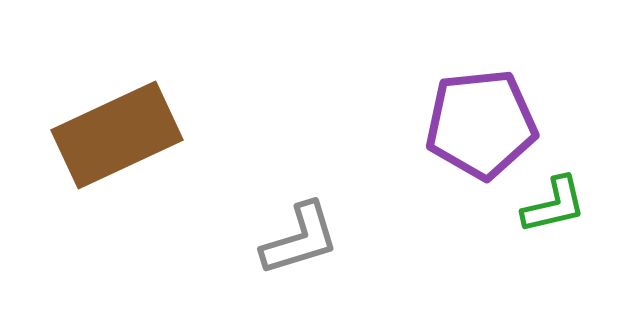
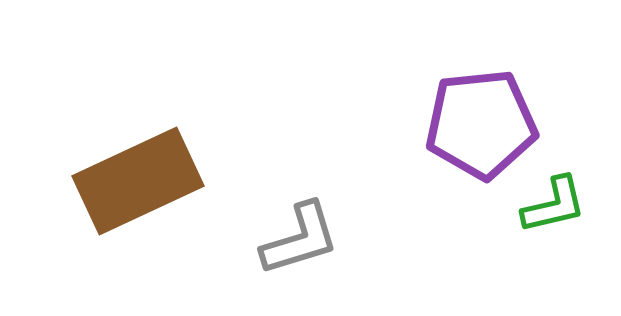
brown rectangle: moved 21 px right, 46 px down
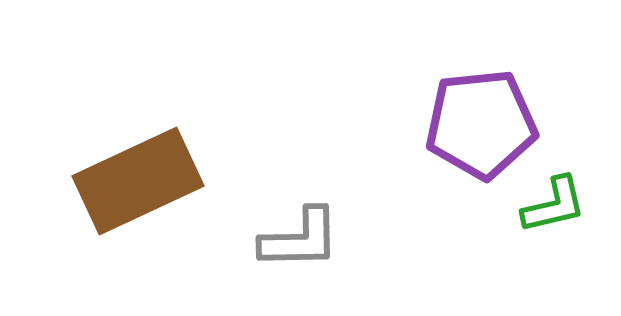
gray L-shape: rotated 16 degrees clockwise
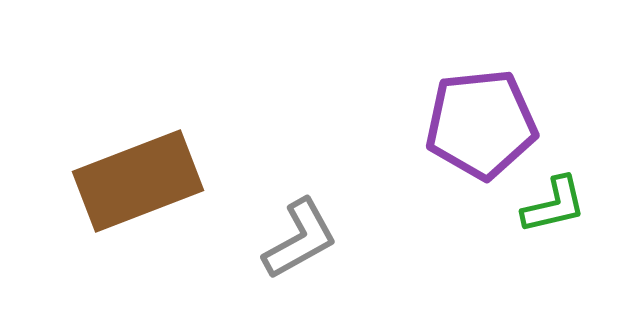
brown rectangle: rotated 4 degrees clockwise
gray L-shape: rotated 28 degrees counterclockwise
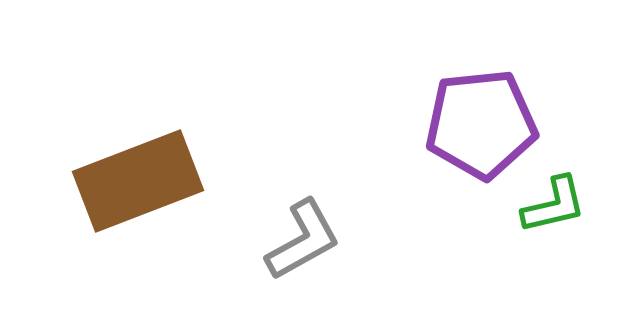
gray L-shape: moved 3 px right, 1 px down
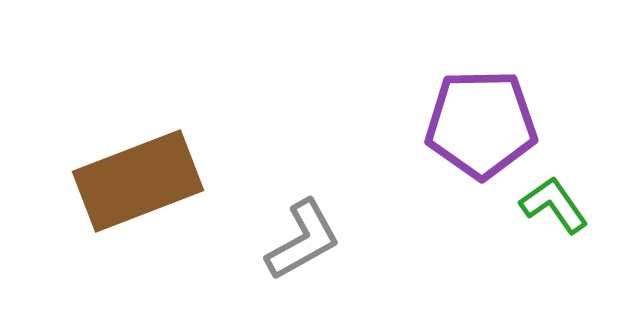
purple pentagon: rotated 5 degrees clockwise
green L-shape: rotated 112 degrees counterclockwise
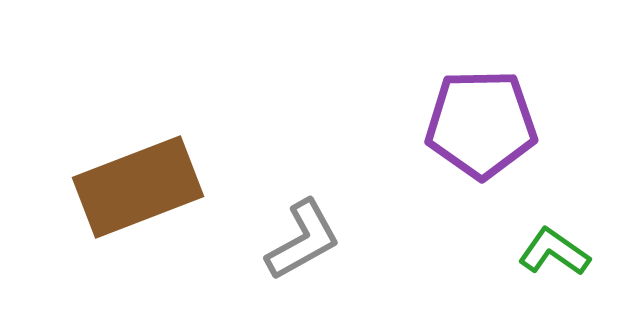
brown rectangle: moved 6 px down
green L-shape: moved 47 px down; rotated 20 degrees counterclockwise
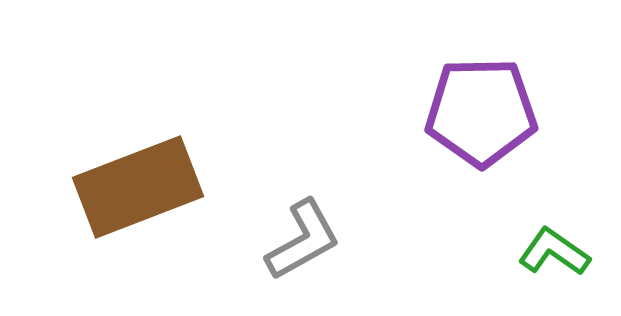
purple pentagon: moved 12 px up
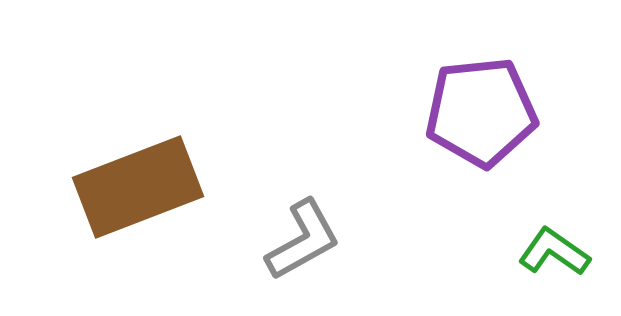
purple pentagon: rotated 5 degrees counterclockwise
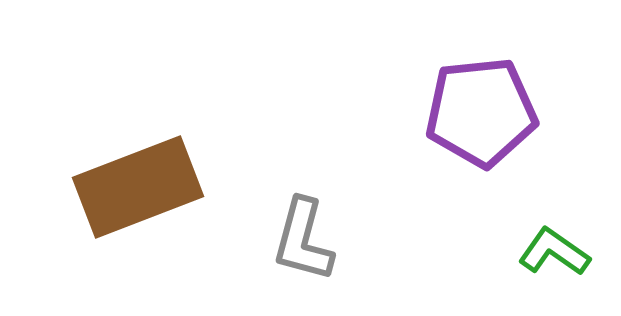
gray L-shape: rotated 134 degrees clockwise
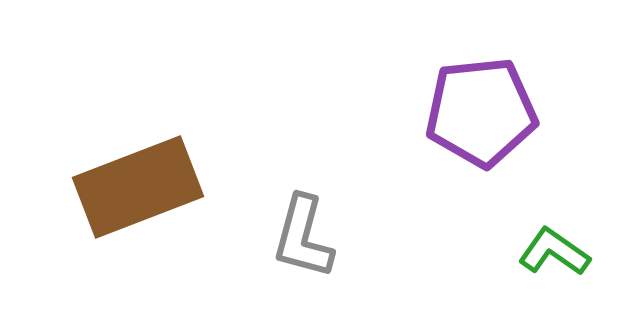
gray L-shape: moved 3 px up
